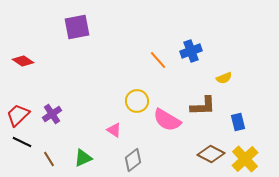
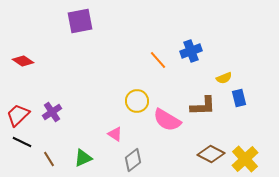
purple square: moved 3 px right, 6 px up
purple cross: moved 2 px up
blue rectangle: moved 1 px right, 24 px up
pink triangle: moved 1 px right, 4 px down
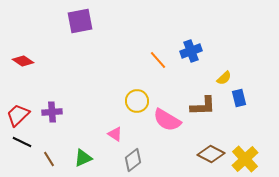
yellow semicircle: rotated 21 degrees counterclockwise
purple cross: rotated 30 degrees clockwise
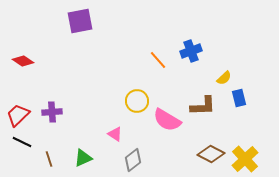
brown line: rotated 14 degrees clockwise
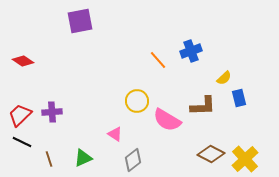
red trapezoid: moved 2 px right
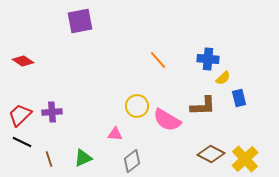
blue cross: moved 17 px right, 8 px down; rotated 25 degrees clockwise
yellow semicircle: moved 1 px left
yellow circle: moved 5 px down
pink triangle: rotated 28 degrees counterclockwise
gray diamond: moved 1 px left, 1 px down
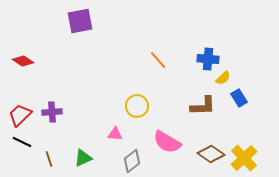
blue rectangle: rotated 18 degrees counterclockwise
pink semicircle: moved 22 px down
brown diamond: rotated 8 degrees clockwise
yellow cross: moved 1 px left, 1 px up
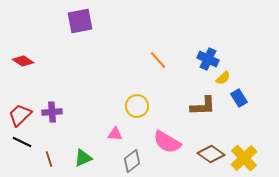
blue cross: rotated 20 degrees clockwise
